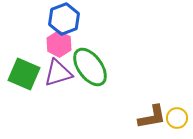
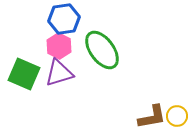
blue hexagon: rotated 12 degrees clockwise
pink hexagon: moved 2 px down
green ellipse: moved 12 px right, 17 px up
purple triangle: moved 1 px right
yellow circle: moved 2 px up
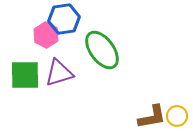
pink hexagon: moved 13 px left, 11 px up
green square: moved 1 px right, 1 px down; rotated 24 degrees counterclockwise
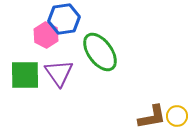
green ellipse: moved 2 px left, 2 px down
purple triangle: rotated 48 degrees counterclockwise
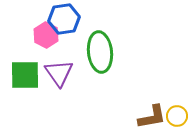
green ellipse: rotated 30 degrees clockwise
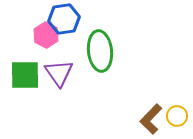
green ellipse: moved 1 px up
brown L-shape: moved 1 px left, 2 px down; rotated 144 degrees clockwise
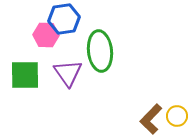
pink hexagon: rotated 25 degrees counterclockwise
purple triangle: moved 9 px right
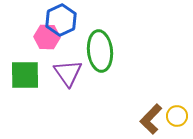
blue hexagon: moved 3 px left, 1 px down; rotated 16 degrees counterclockwise
pink hexagon: moved 1 px right, 2 px down
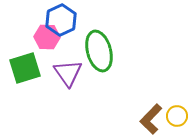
green ellipse: moved 1 px left; rotated 9 degrees counterclockwise
green square: moved 7 px up; rotated 16 degrees counterclockwise
